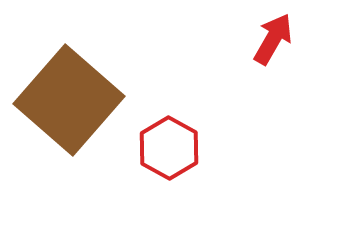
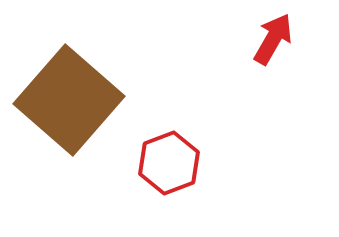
red hexagon: moved 15 px down; rotated 10 degrees clockwise
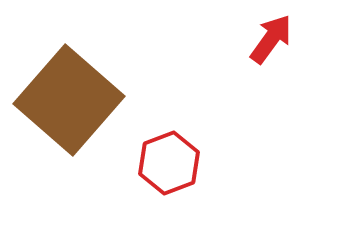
red arrow: moved 2 px left; rotated 6 degrees clockwise
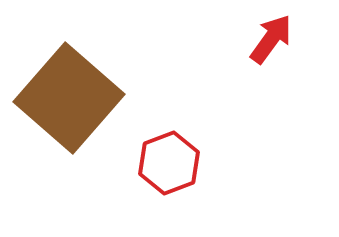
brown square: moved 2 px up
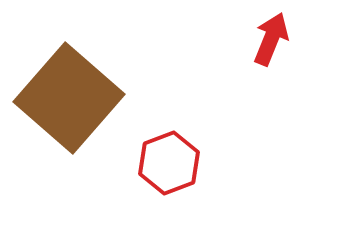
red arrow: rotated 14 degrees counterclockwise
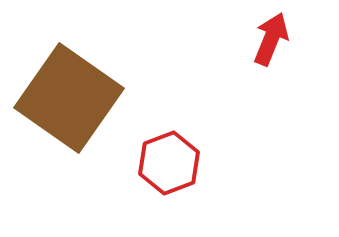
brown square: rotated 6 degrees counterclockwise
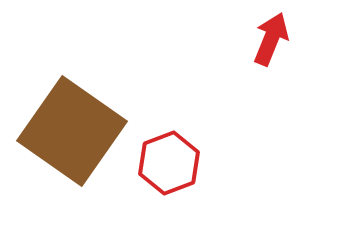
brown square: moved 3 px right, 33 px down
